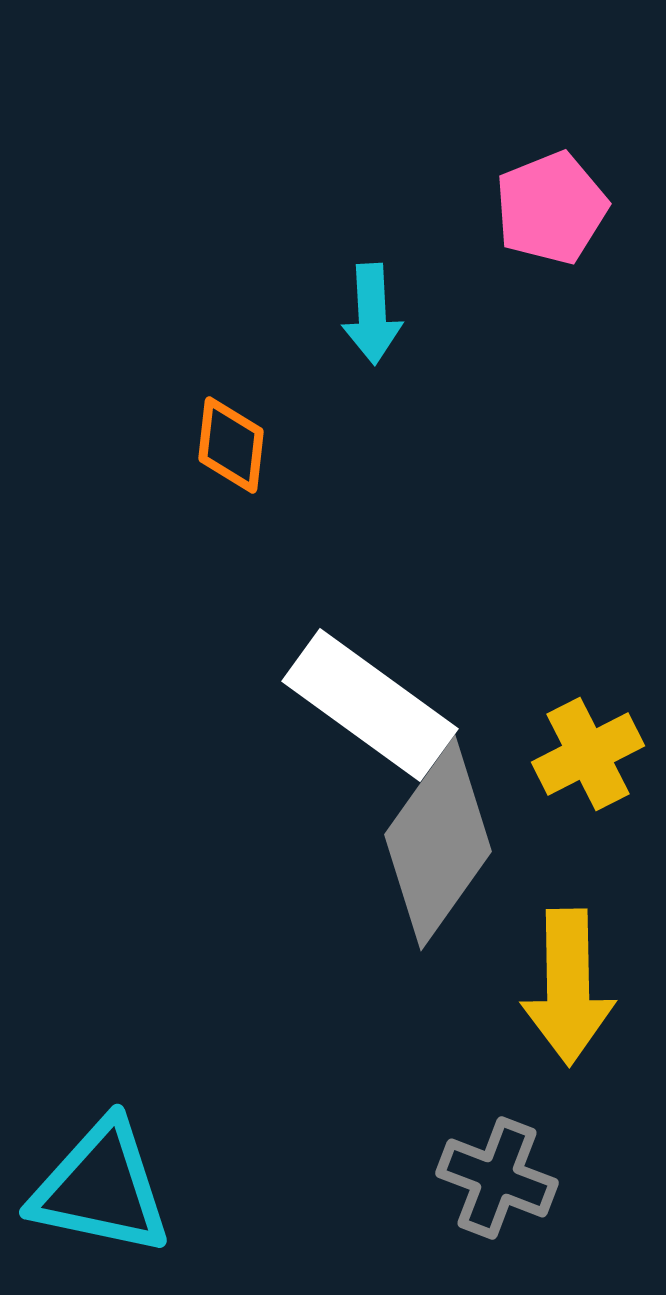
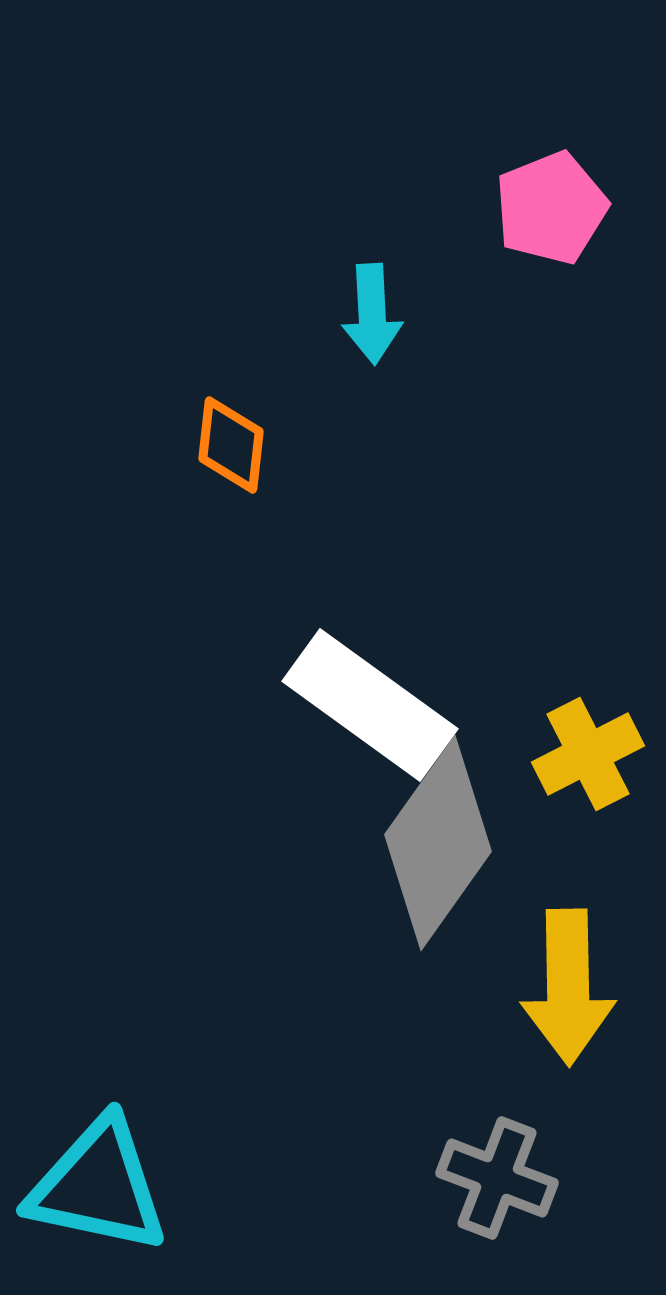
cyan triangle: moved 3 px left, 2 px up
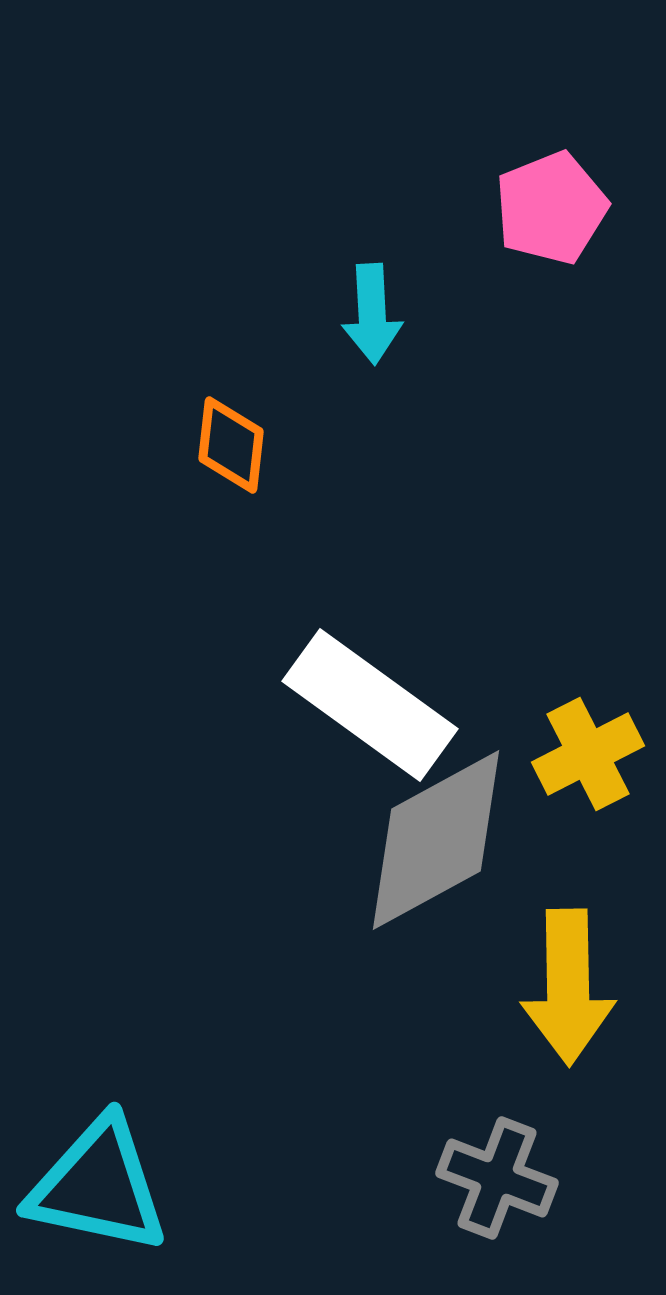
gray diamond: moved 2 px left, 3 px up; rotated 26 degrees clockwise
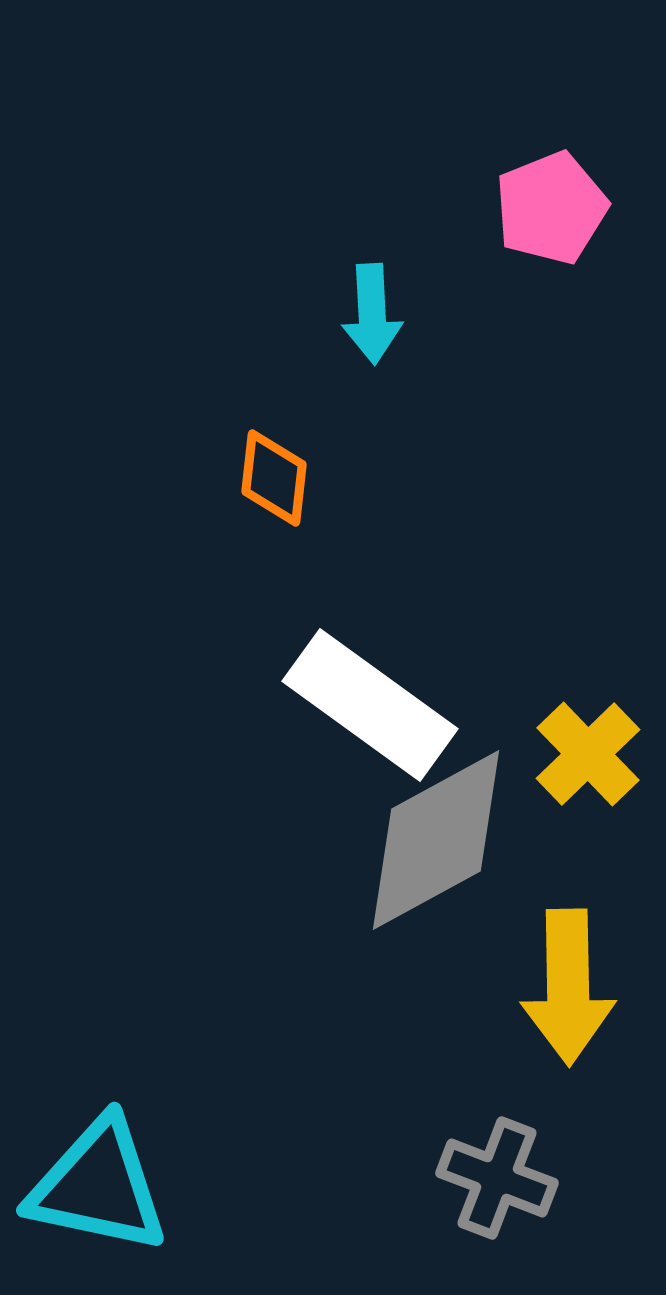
orange diamond: moved 43 px right, 33 px down
yellow cross: rotated 17 degrees counterclockwise
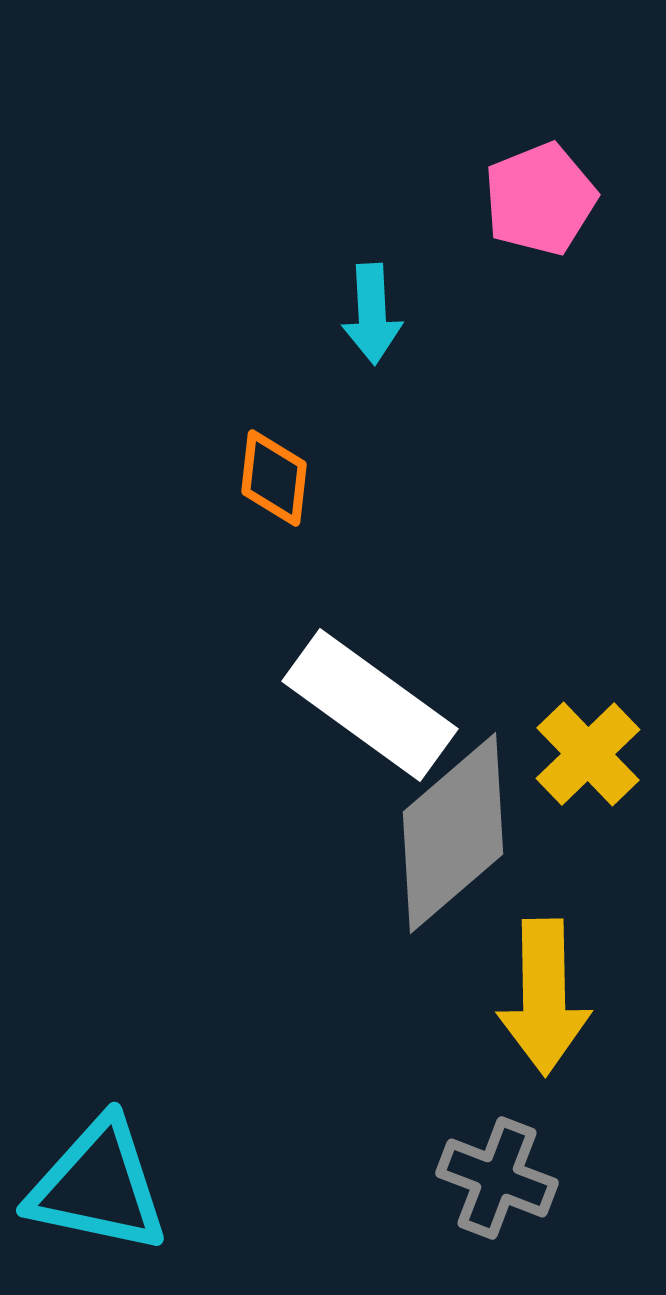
pink pentagon: moved 11 px left, 9 px up
gray diamond: moved 17 px right, 7 px up; rotated 12 degrees counterclockwise
yellow arrow: moved 24 px left, 10 px down
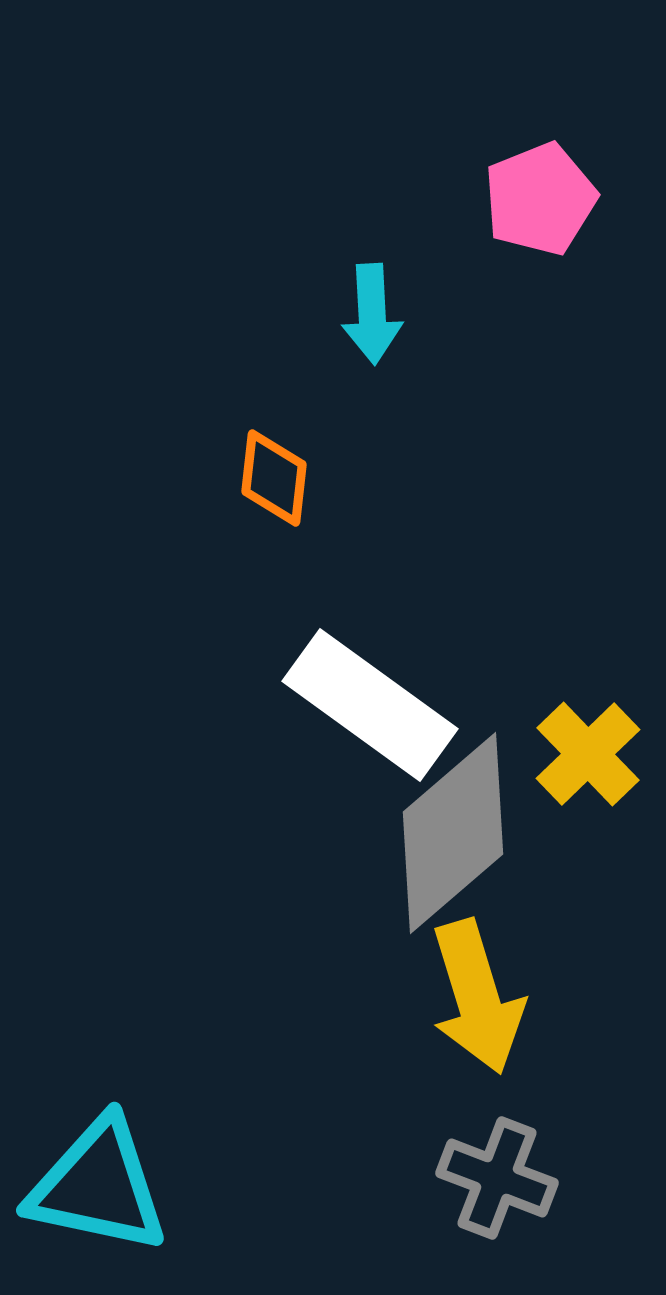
yellow arrow: moved 67 px left; rotated 16 degrees counterclockwise
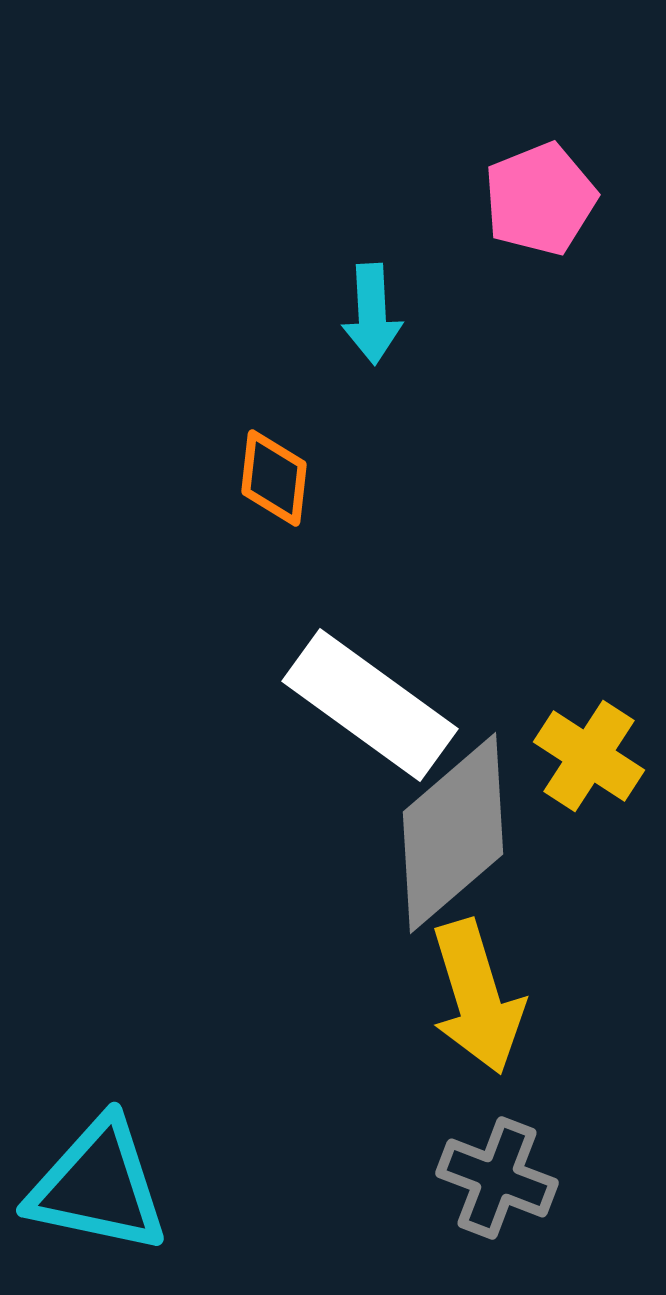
yellow cross: moved 1 px right, 2 px down; rotated 13 degrees counterclockwise
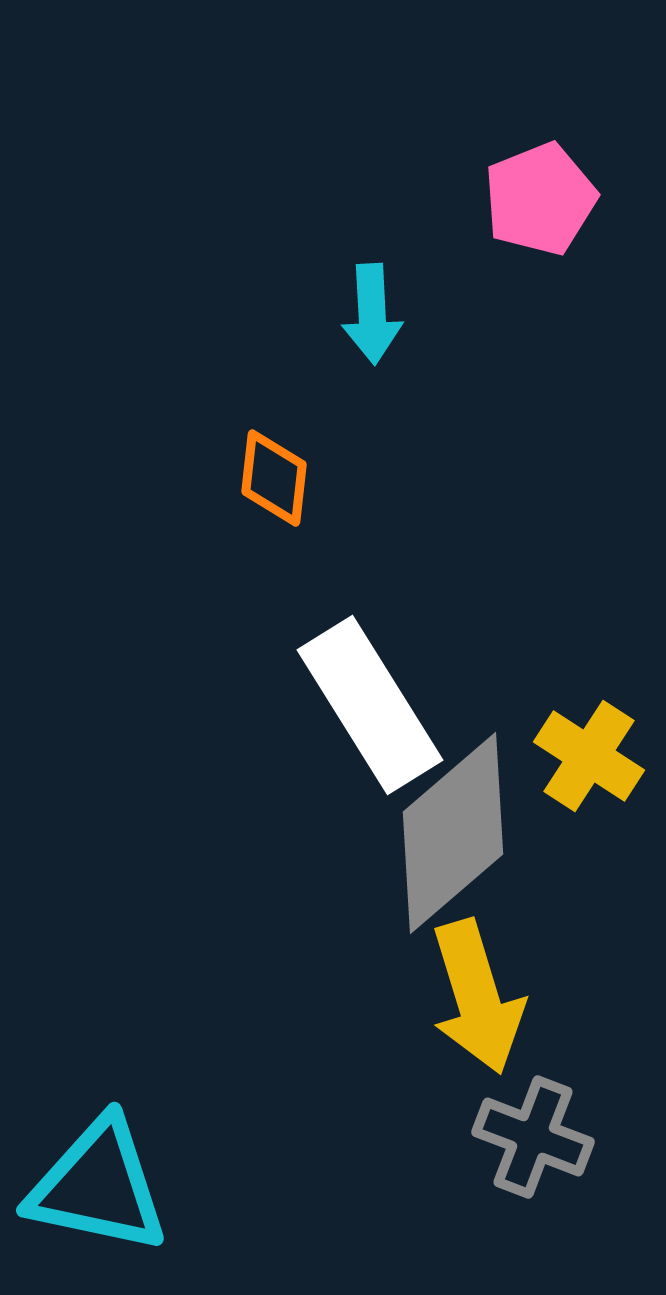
white rectangle: rotated 22 degrees clockwise
gray cross: moved 36 px right, 41 px up
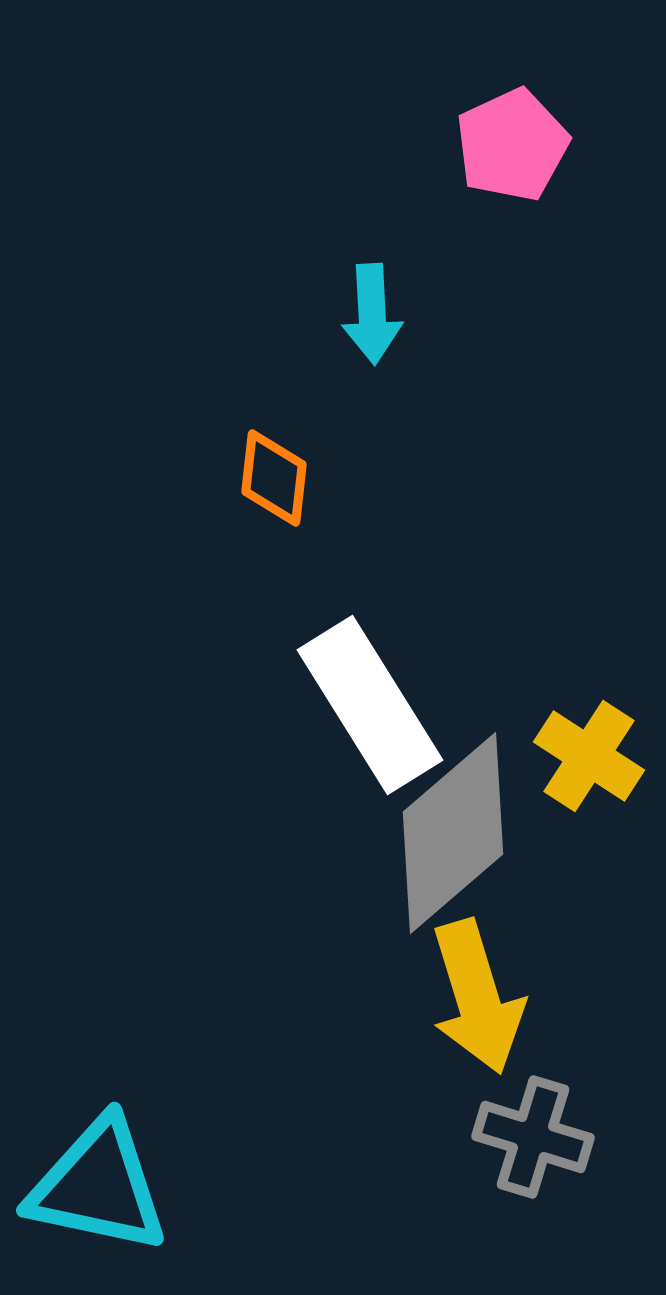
pink pentagon: moved 28 px left, 54 px up; rotated 3 degrees counterclockwise
gray cross: rotated 4 degrees counterclockwise
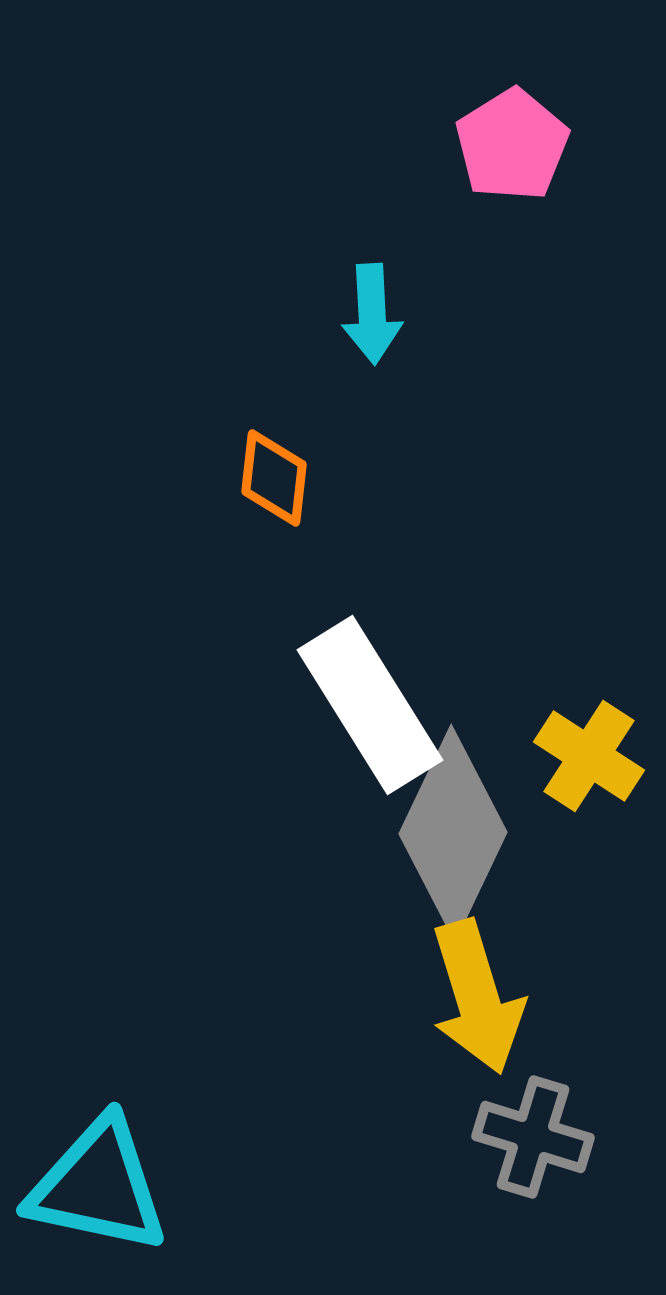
pink pentagon: rotated 7 degrees counterclockwise
gray diamond: rotated 24 degrees counterclockwise
